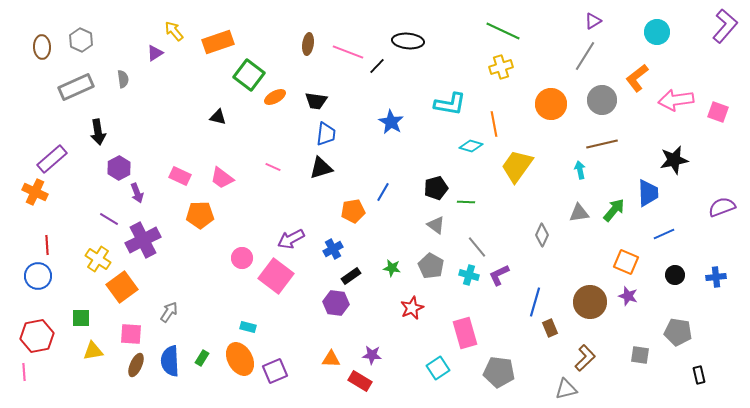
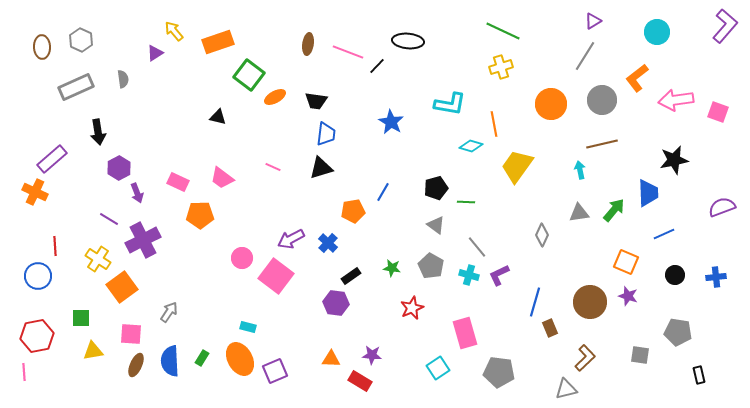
pink rectangle at (180, 176): moved 2 px left, 6 px down
red line at (47, 245): moved 8 px right, 1 px down
blue cross at (333, 249): moved 5 px left, 6 px up; rotated 18 degrees counterclockwise
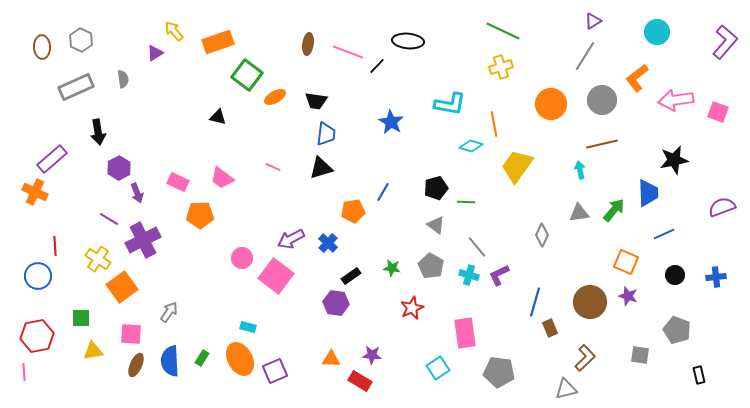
purple L-shape at (725, 26): moved 16 px down
green square at (249, 75): moved 2 px left
gray pentagon at (678, 332): moved 1 px left, 2 px up; rotated 12 degrees clockwise
pink rectangle at (465, 333): rotated 8 degrees clockwise
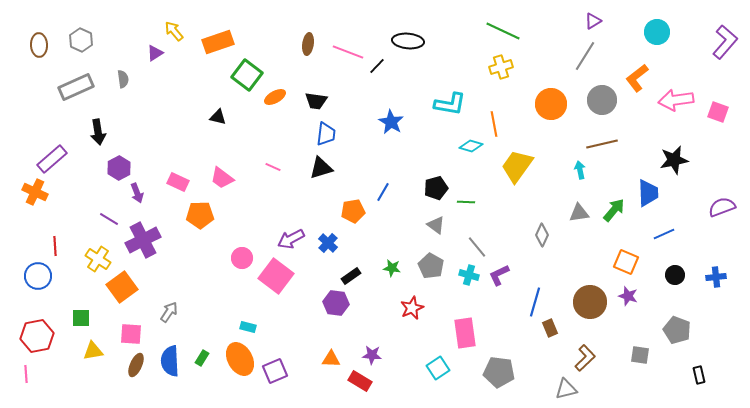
brown ellipse at (42, 47): moved 3 px left, 2 px up
pink line at (24, 372): moved 2 px right, 2 px down
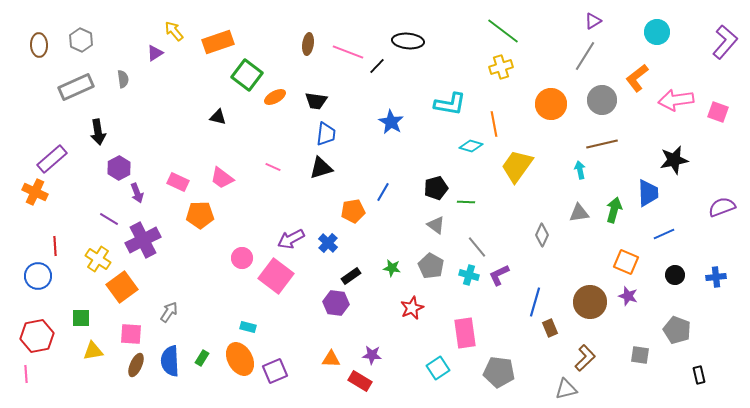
green line at (503, 31): rotated 12 degrees clockwise
green arrow at (614, 210): rotated 25 degrees counterclockwise
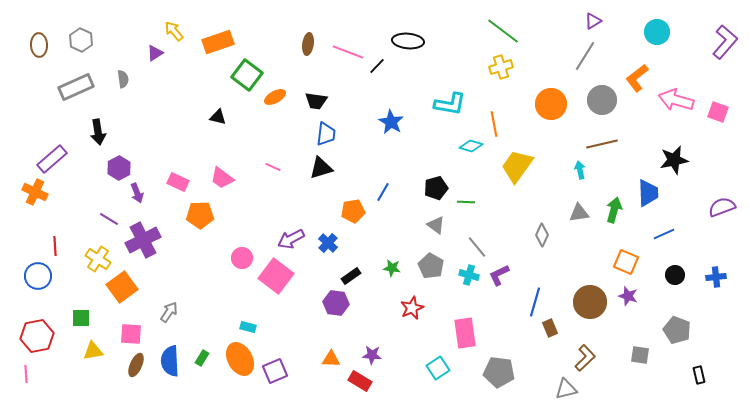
pink arrow at (676, 100): rotated 24 degrees clockwise
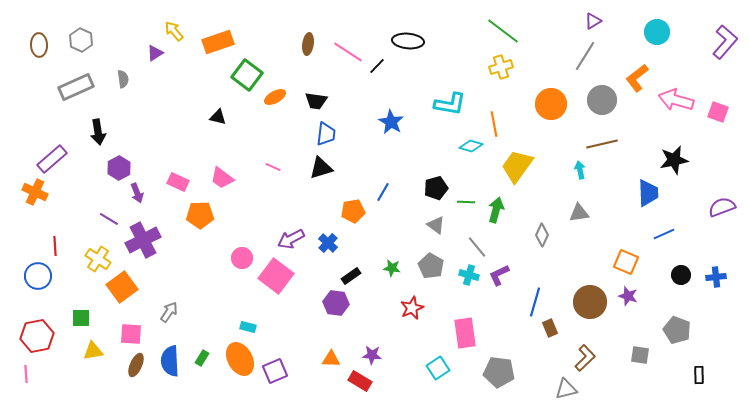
pink line at (348, 52): rotated 12 degrees clockwise
green arrow at (614, 210): moved 118 px left
black circle at (675, 275): moved 6 px right
black rectangle at (699, 375): rotated 12 degrees clockwise
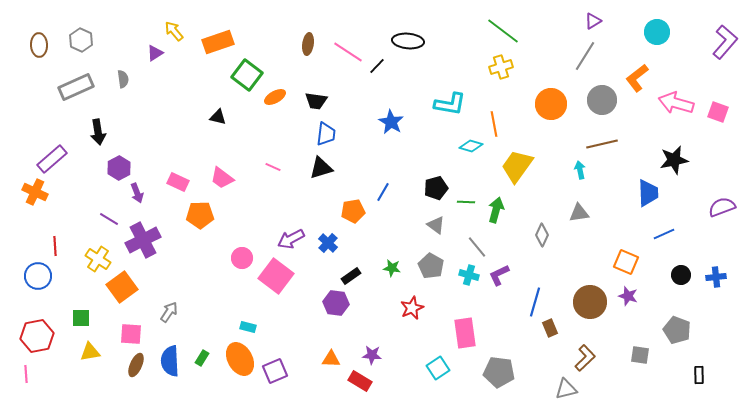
pink arrow at (676, 100): moved 3 px down
yellow triangle at (93, 351): moved 3 px left, 1 px down
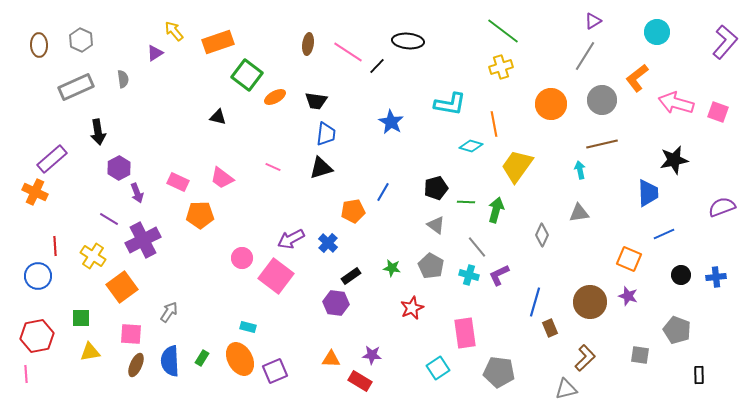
yellow cross at (98, 259): moved 5 px left, 3 px up
orange square at (626, 262): moved 3 px right, 3 px up
